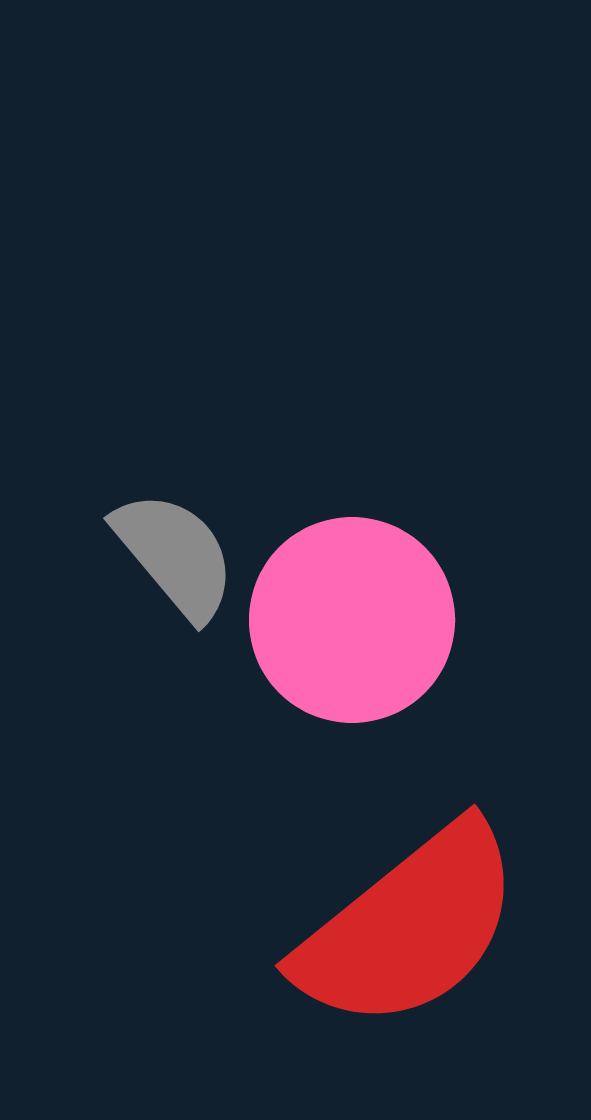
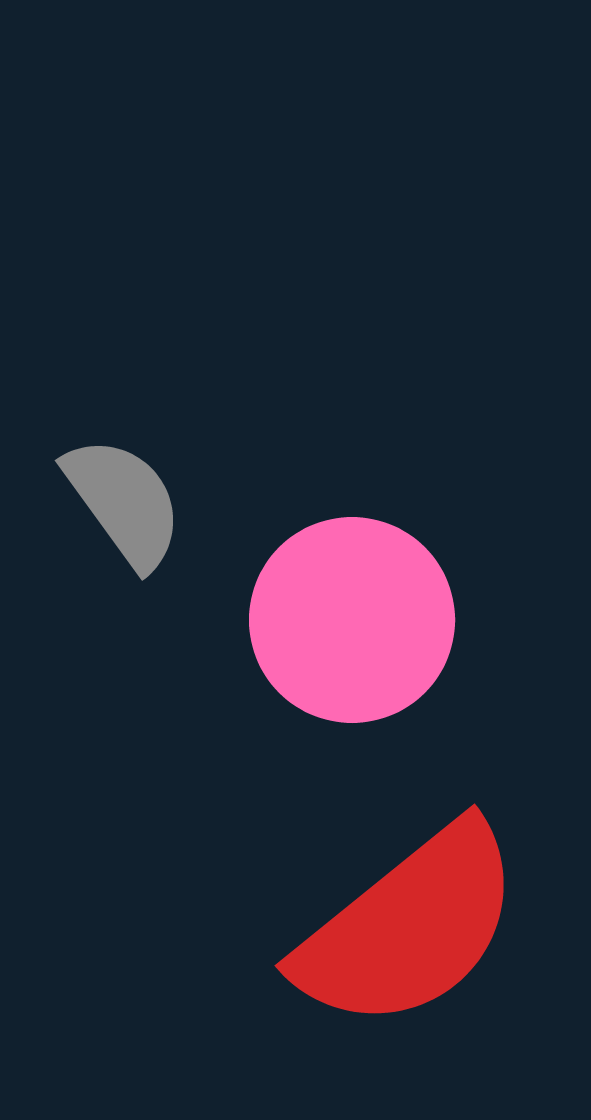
gray semicircle: moved 51 px left, 53 px up; rotated 4 degrees clockwise
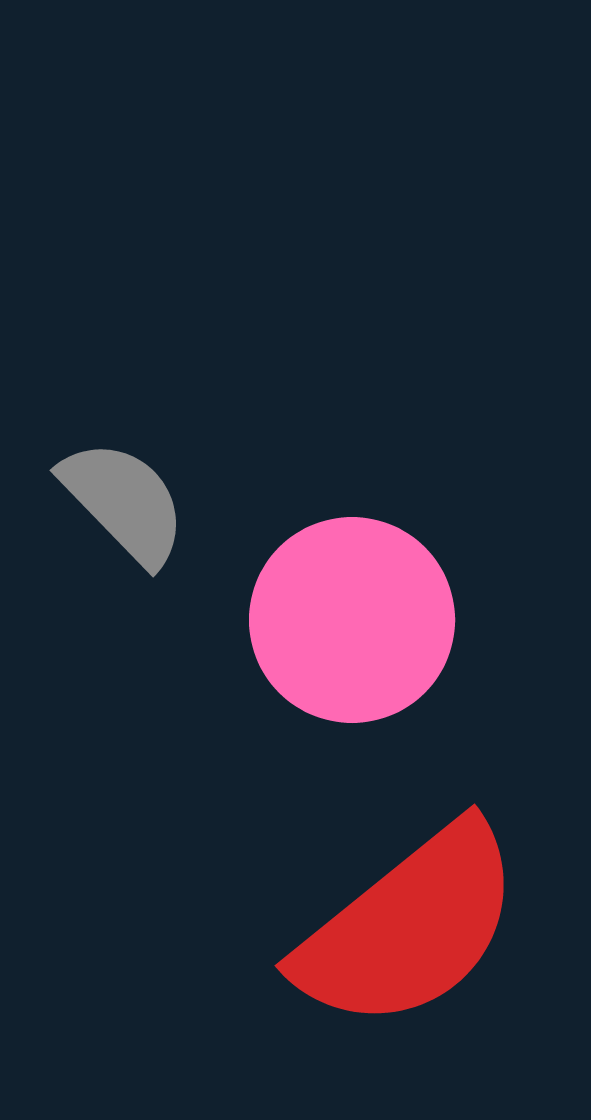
gray semicircle: rotated 8 degrees counterclockwise
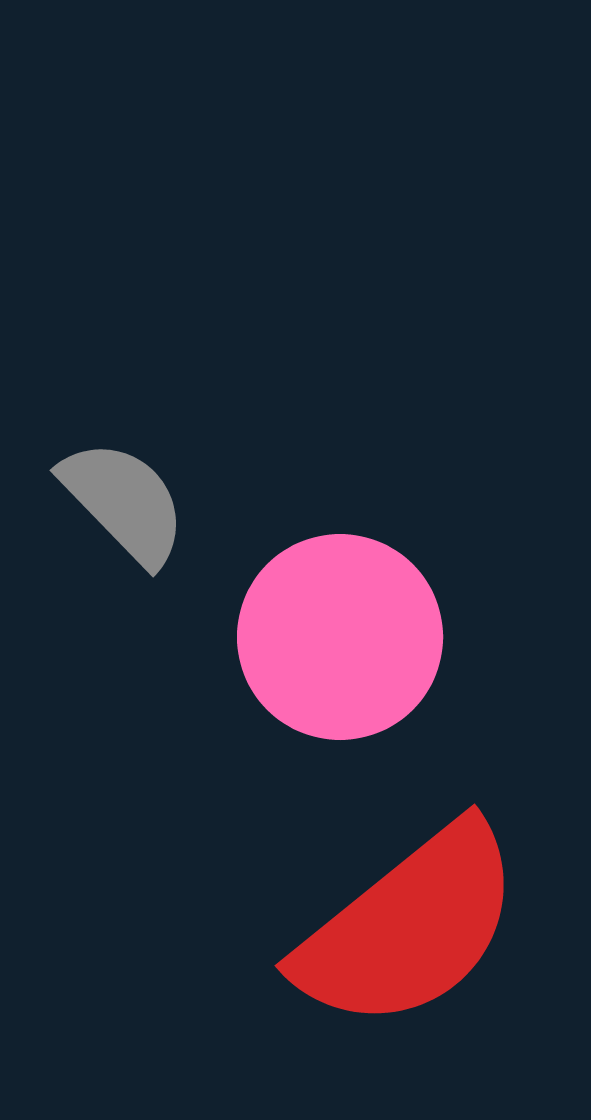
pink circle: moved 12 px left, 17 px down
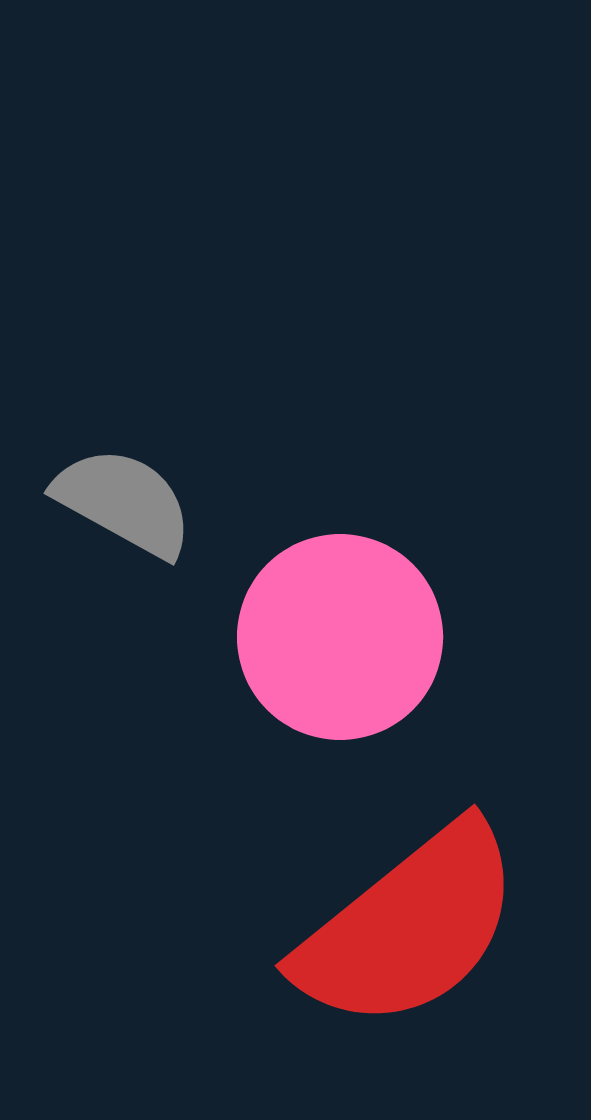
gray semicircle: rotated 17 degrees counterclockwise
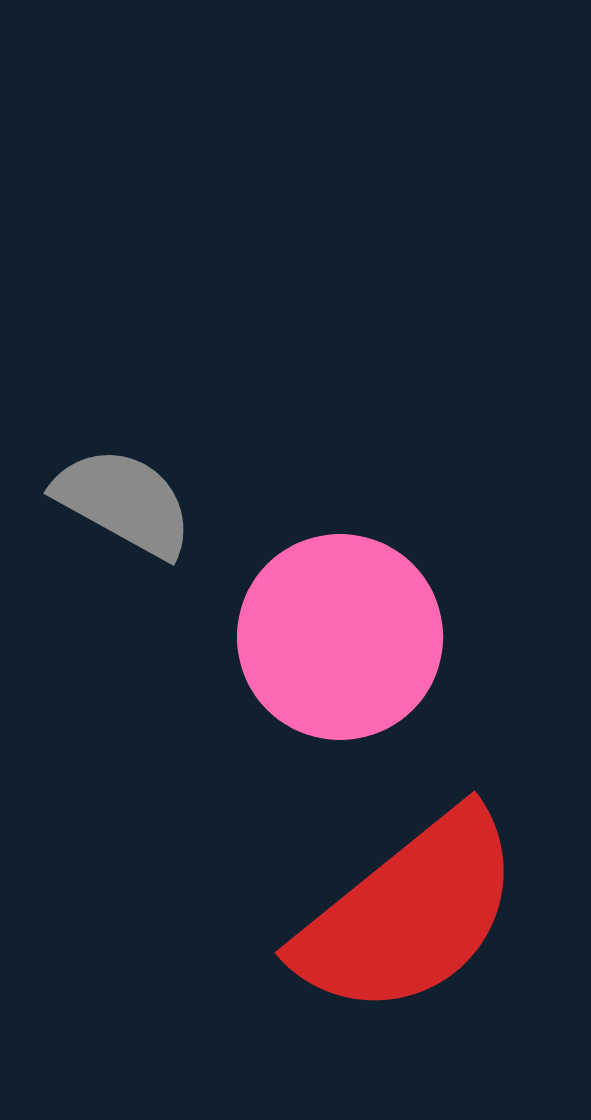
red semicircle: moved 13 px up
